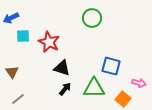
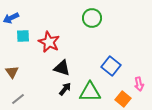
blue square: rotated 24 degrees clockwise
pink arrow: moved 1 px down; rotated 64 degrees clockwise
green triangle: moved 4 px left, 4 px down
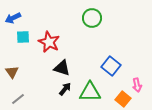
blue arrow: moved 2 px right
cyan square: moved 1 px down
pink arrow: moved 2 px left, 1 px down
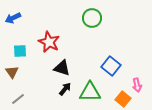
cyan square: moved 3 px left, 14 px down
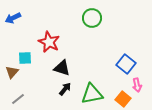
cyan square: moved 5 px right, 7 px down
blue square: moved 15 px right, 2 px up
brown triangle: rotated 16 degrees clockwise
green triangle: moved 2 px right, 2 px down; rotated 10 degrees counterclockwise
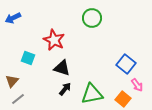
red star: moved 5 px right, 2 px up
cyan square: moved 3 px right; rotated 24 degrees clockwise
brown triangle: moved 9 px down
pink arrow: rotated 24 degrees counterclockwise
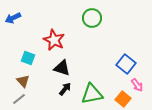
brown triangle: moved 11 px right; rotated 24 degrees counterclockwise
gray line: moved 1 px right
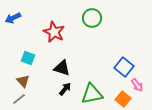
red star: moved 8 px up
blue square: moved 2 px left, 3 px down
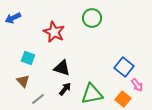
gray line: moved 19 px right
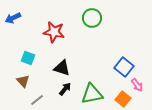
red star: rotated 15 degrees counterclockwise
gray line: moved 1 px left, 1 px down
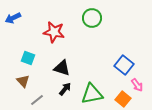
blue square: moved 2 px up
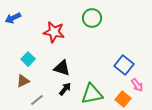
cyan square: moved 1 px down; rotated 24 degrees clockwise
brown triangle: rotated 48 degrees clockwise
